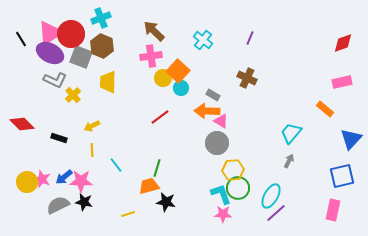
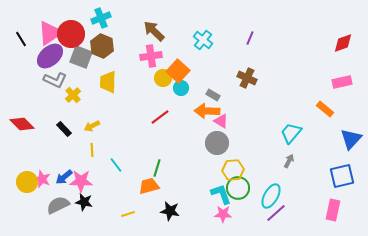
purple ellipse at (50, 53): moved 3 px down; rotated 68 degrees counterclockwise
black rectangle at (59, 138): moved 5 px right, 9 px up; rotated 28 degrees clockwise
black star at (166, 202): moved 4 px right, 9 px down
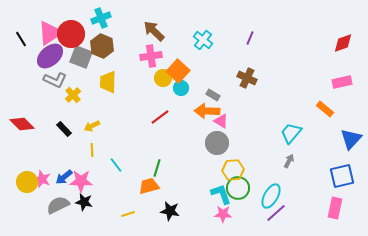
pink rectangle at (333, 210): moved 2 px right, 2 px up
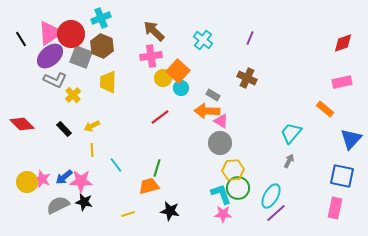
gray circle at (217, 143): moved 3 px right
blue square at (342, 176): rotated 25 degrees clockwise
